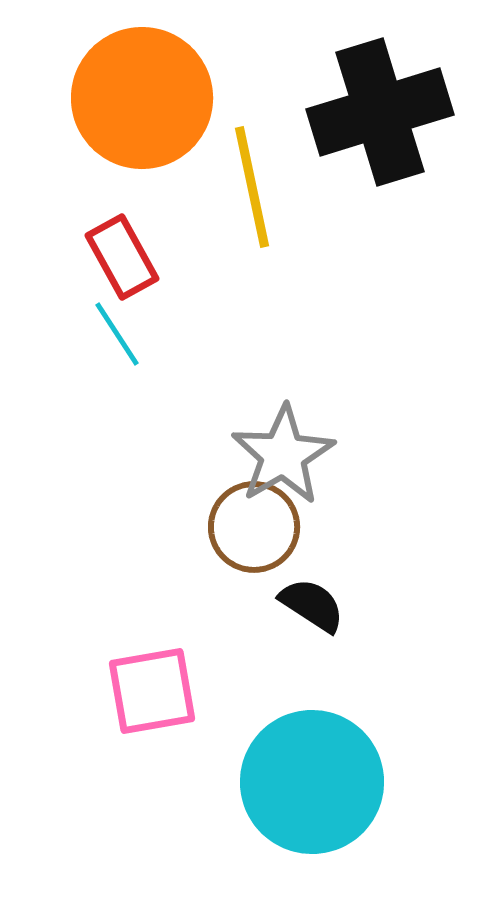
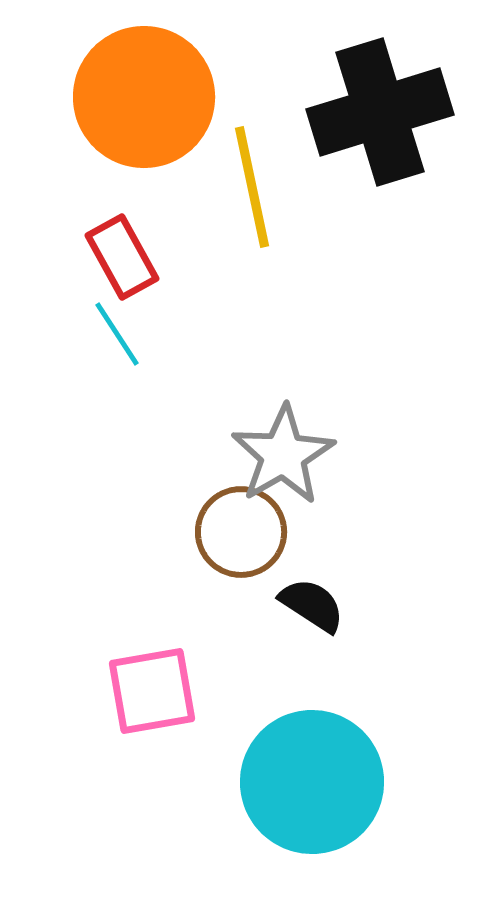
orange circle: moved 2 px right, 1 px up
brown circle: moved 13 px left, 5 px down
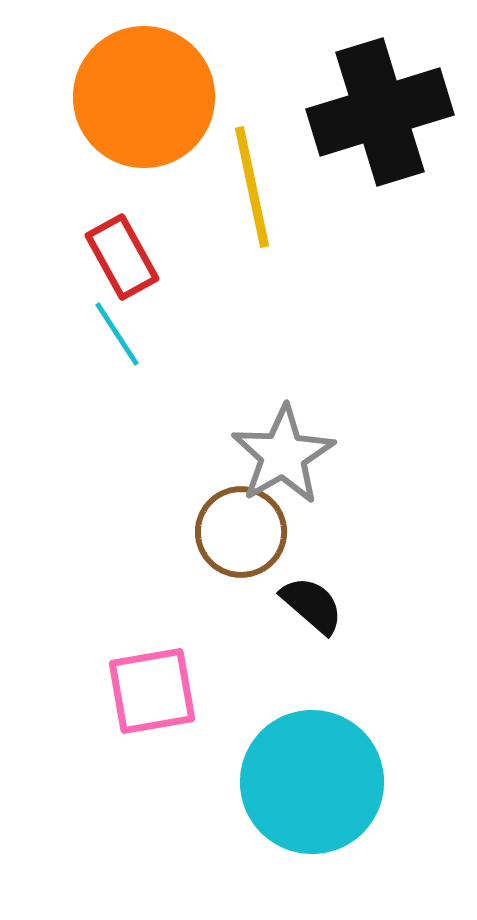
black semicircle: rotated 8 degrees clockwise
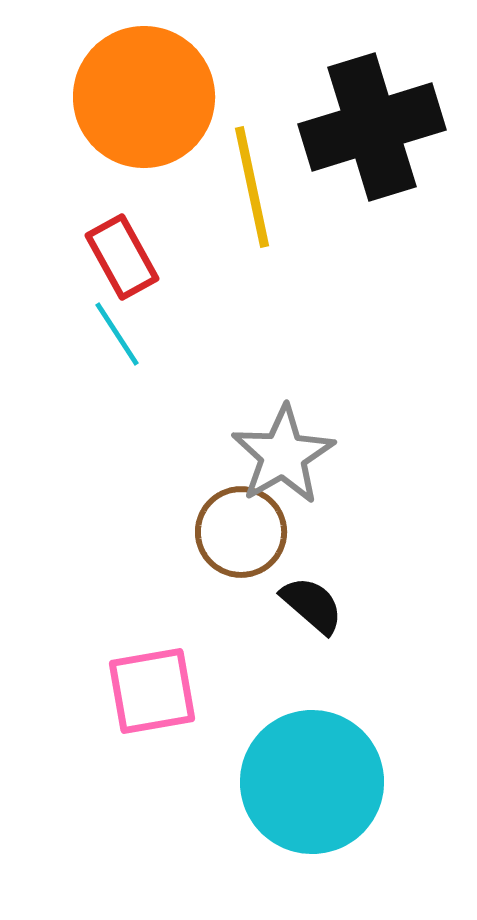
black cross: moved 8 px left, 15 px down
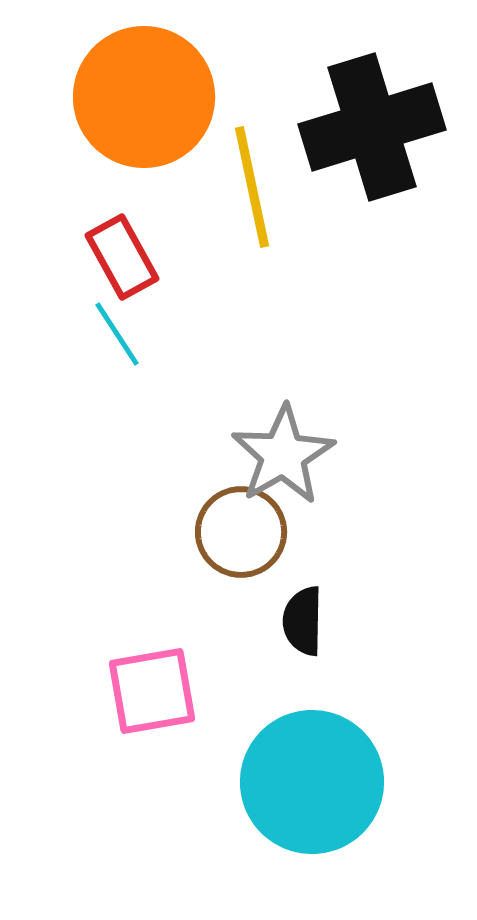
black semicircle: moved 9 px left, 16 px down; rotated 130 degrees counterclockwise
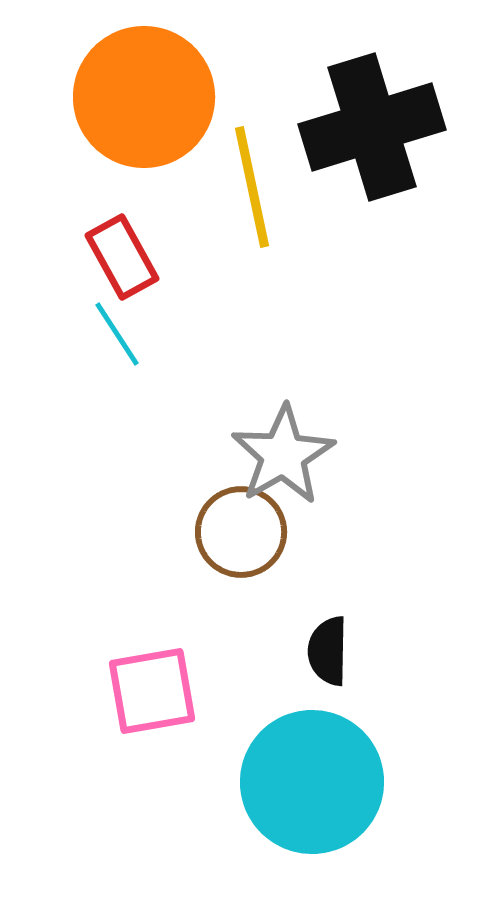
black semicircle: moved 25 px right, 30 px down
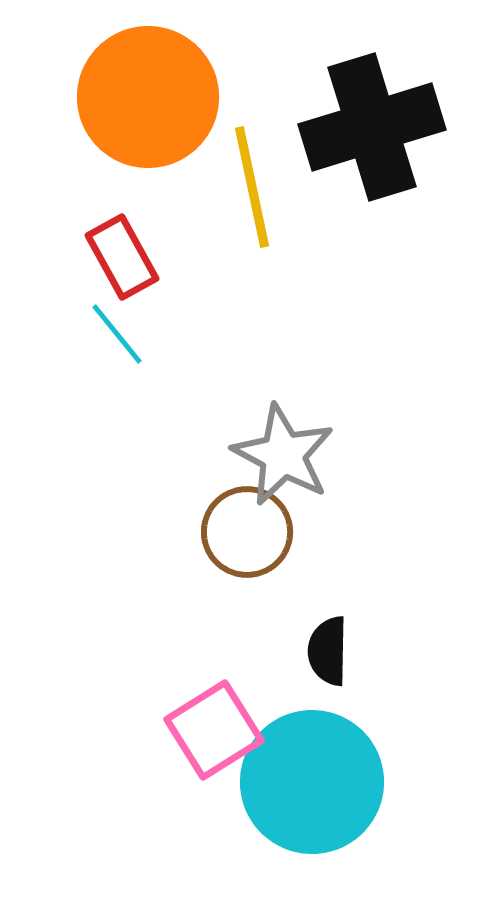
orange circle: moved 4 px right
cyan line: rotated 6 degrees counterclockwise
gray star: rotated 14 degrees counterclockwise
brown circle: moved 6 px right
pink square: moved 62 px right, 39 px down; rotated 22 degrees counterclockwise
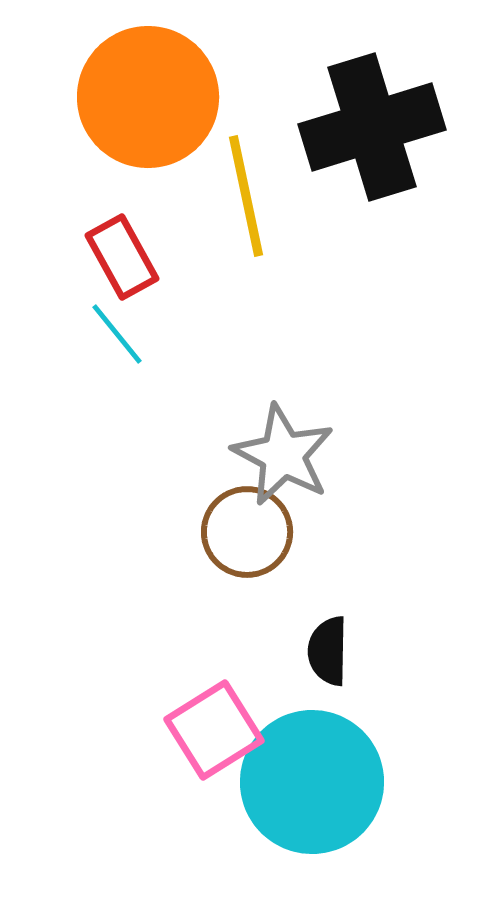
yellow line: moved 6 px left, 9 px down
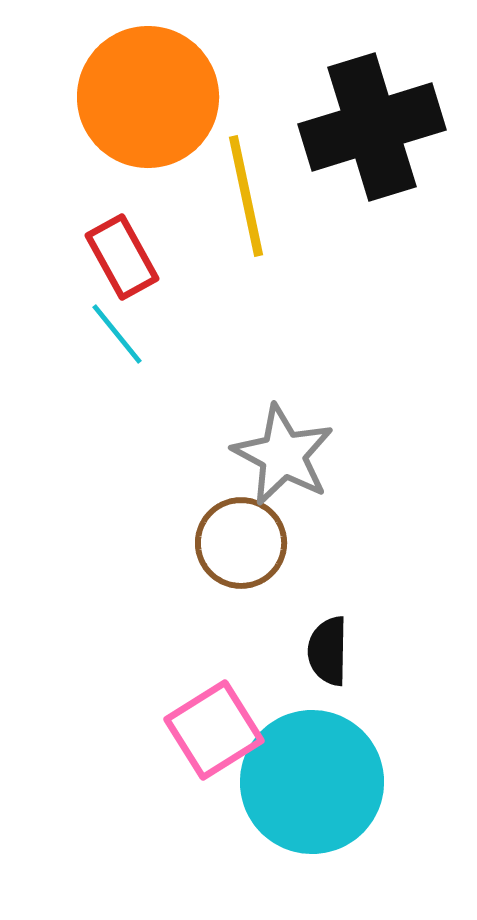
brown circle: moved 6 px left, 11 px down
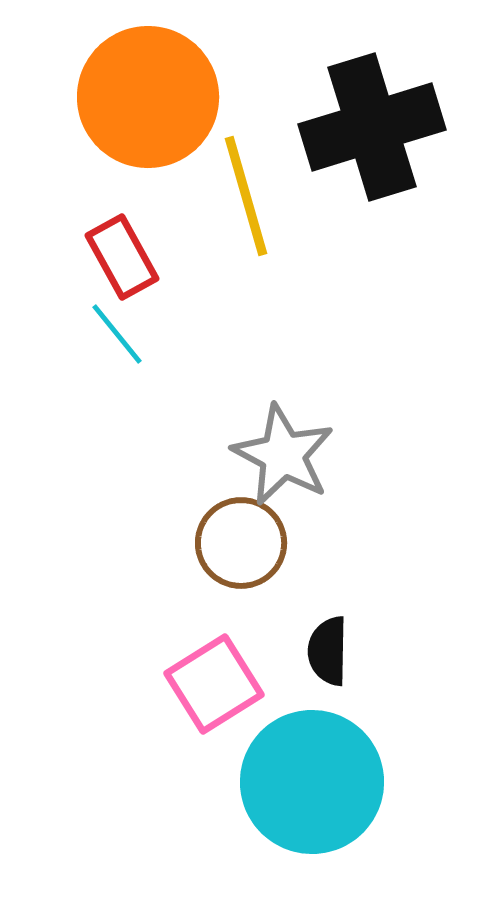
yellow line: rotated 4 degrees counterclockwise
pink square: moved 46 px up
